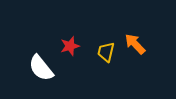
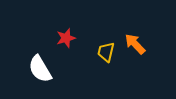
red star: moved 4 px left, 8 px up
white semicircle: moved 1 px left, 1 px down; rotated 8 degrees clockwise
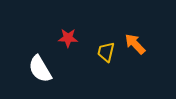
red star: moved 2 px right; rotated 18 degrees clockwise
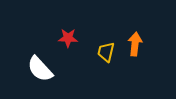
orange arrow: rotated 50 degrees clockwise
white semicircle: rotated 12 degrees counterclockwise
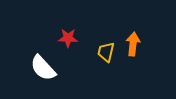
orange arrow: moved 2 px left
white semicircle: moved 3 px right, 1 px up
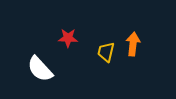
white semicircle: moved 3 px left, 1 px down
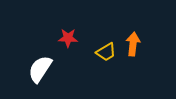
yellow trapezoid: rotated 135 degrees counterclockwise
white semicircle: rotated 76 degrees clockwise
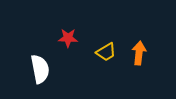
orange arrow: moved 6 px right, 9 px down
white semicircle: rotated 136 degrees clockwise
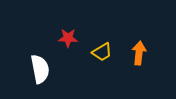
yellow trapezoid: moved 4 px left
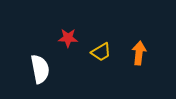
yellow trapezoid: moved 1 px left
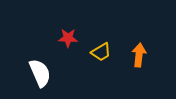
orange arrow: moved 2 px down
white semicircle: moved 4 px down; rotated 12 degrees counterclockwise
